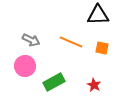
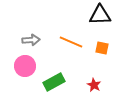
black triangle: moved 2 px right
gray arrow: rotated 30 degrees counterclockwise
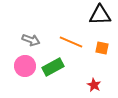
gray arrow: rotated 24 degrees clockwise
green rectangle: moved 1 px left, 15 px up
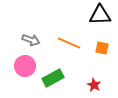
orange line: moved 2 px left, 1 px down
green rectangle: moved 11 px down
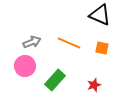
black triangle: rotated 25 degrees clockwise
gray arrow: moved 1 px right, 2 px down; rotated 42 degrees counterclockwise
green rectangle: moved 2 px right, 2 px down; rotated 20 degrees counterclockwise
red star: rotated 24 degrees clockwise
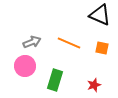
green rectangle: rotated 25 degrees counterclockwise
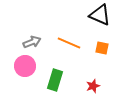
red star: moved 1 px left, 1 px down
